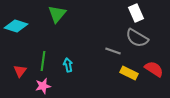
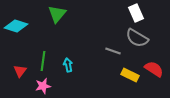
yellow rectangle: moved 1 px right, 2 px down
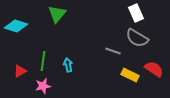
red triangle: rotated 24 degrees clockwise
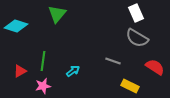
gray line: moved 10 px down
cyan arrow: moved 5 px right, 6 px down; rotated 64 degrees clockwise
red semicircle: moved 1 px right, 2 px up
yellow rectangle: moved 11 px down
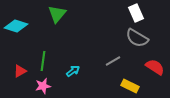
gray line: rotated 49 degrees counterclockwise
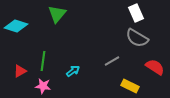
gray line: moved 1 px left
pink star: rotated 21 degrees clockwise
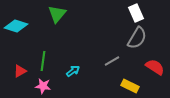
gray semicircle: rotated 90 degrees counterclockwise
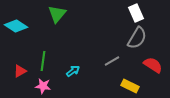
cyan diamond: rotated 15 degrees clockwise
red semicircle: moved 2 px left, 2 px up
